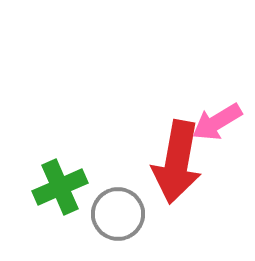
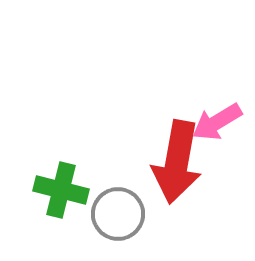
green cross: moved 1 px right, 3 px down; rotated 38 degrees clockwise
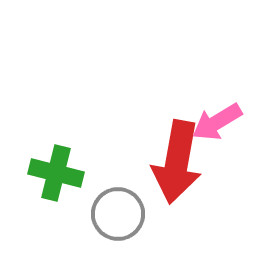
green cross: moved 5 px left, 17 px up
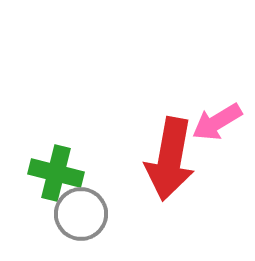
red arrow: moved 7 px left, 3 px up
gray circle: moved 37 px left
